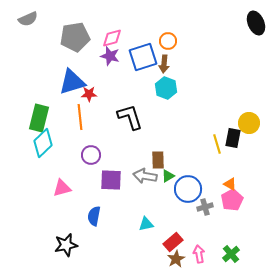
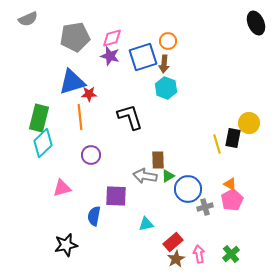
purple square: moved 5 px right, 16 px down
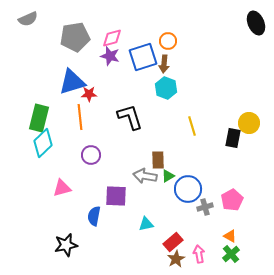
yellow line: moved 25 px left, 18 px up
orange triangle: moved 52 px down
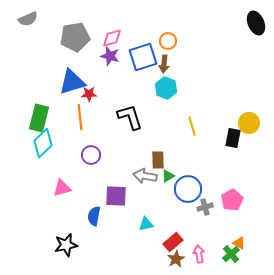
orange triangle: moved 9 px right, 7 px down
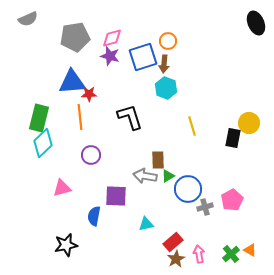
blue triangle: rotated 12 degrees clockwise
orange triangle: moved 11 px right, 7 px down
